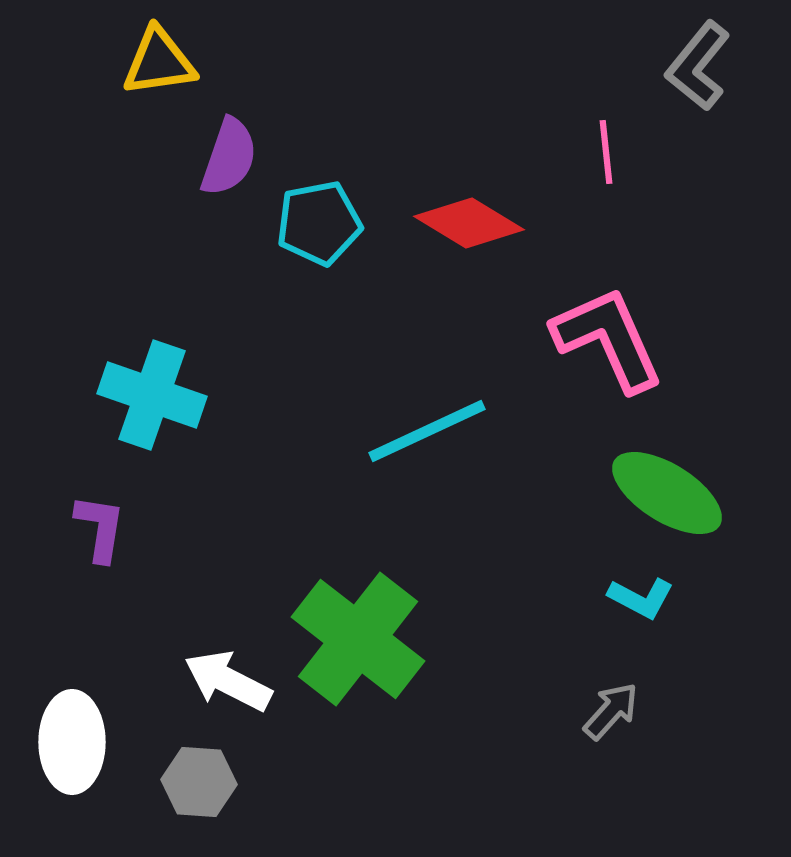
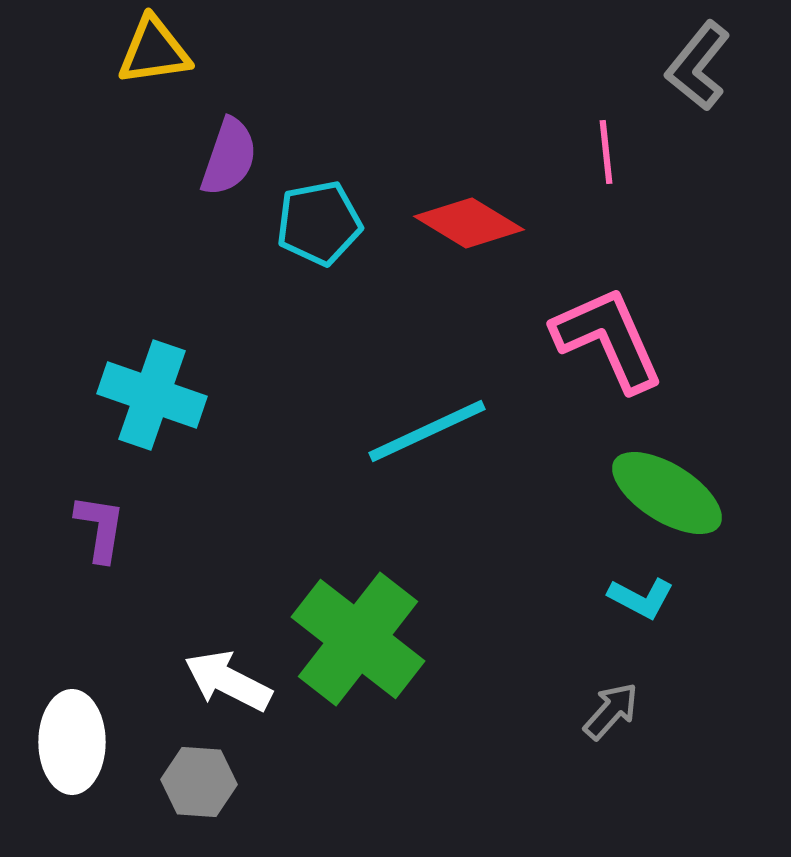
yellow triangle: moved 5 px left, 11 px up
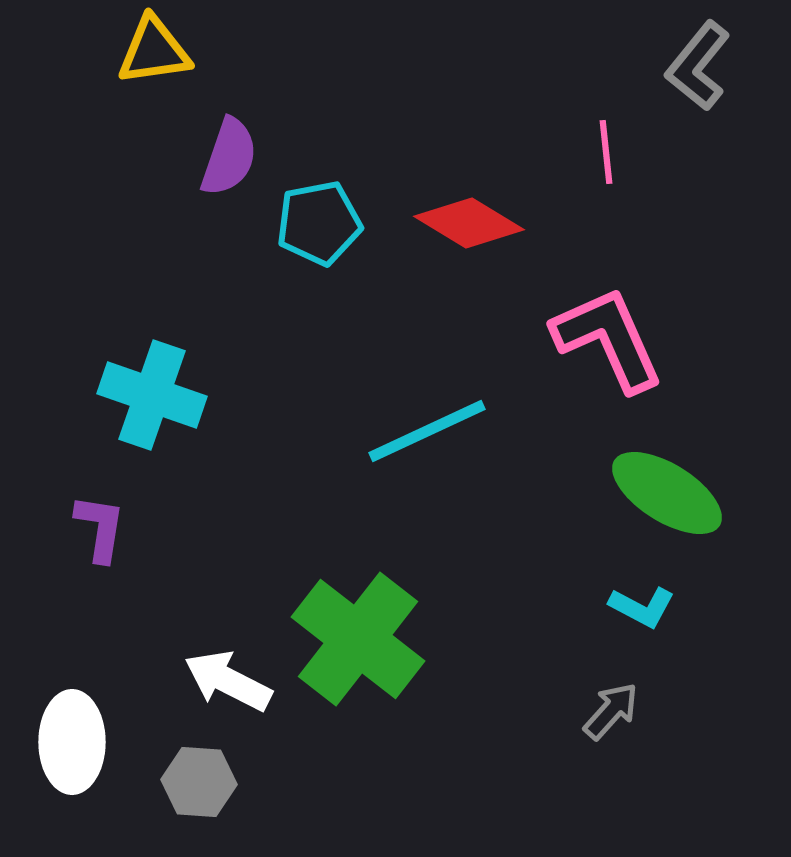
cyan L-shape: moved 1 px right, 9 px down
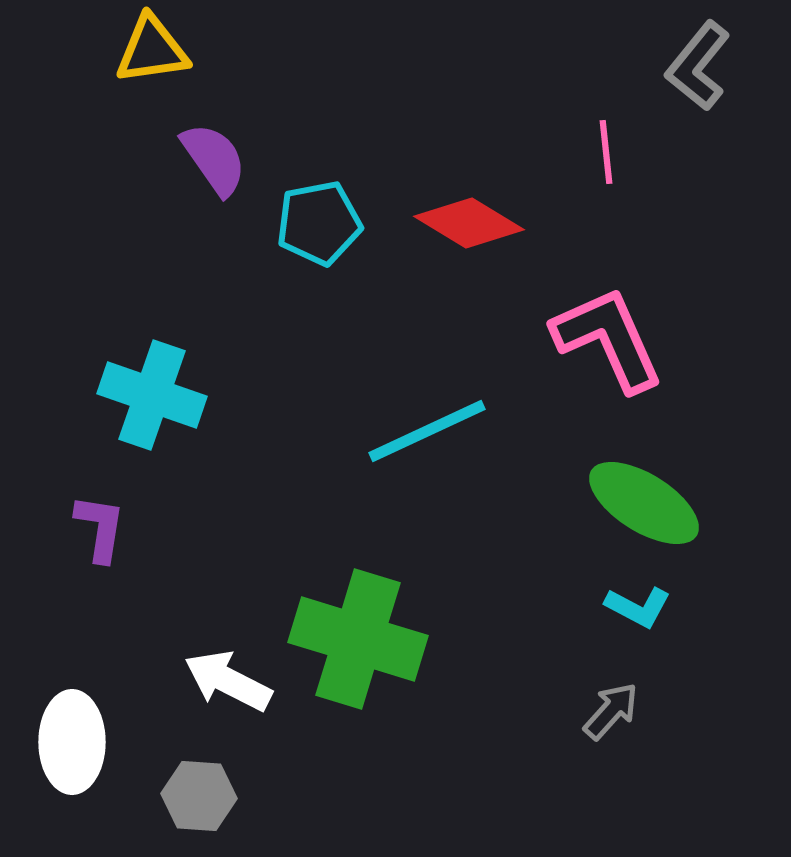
yellow triangle: moved 2 px left, 1 px up
purple semicircle: moved 15 px left, 2 px down; rotated 54 degrees counterclockwise
green ellipse: moved 23 px left, 10 px down
cyan L-shape: moved 4 px left
green cross: rotated 21 degrees counterclockwise
gray hexagon: moved 14 px down
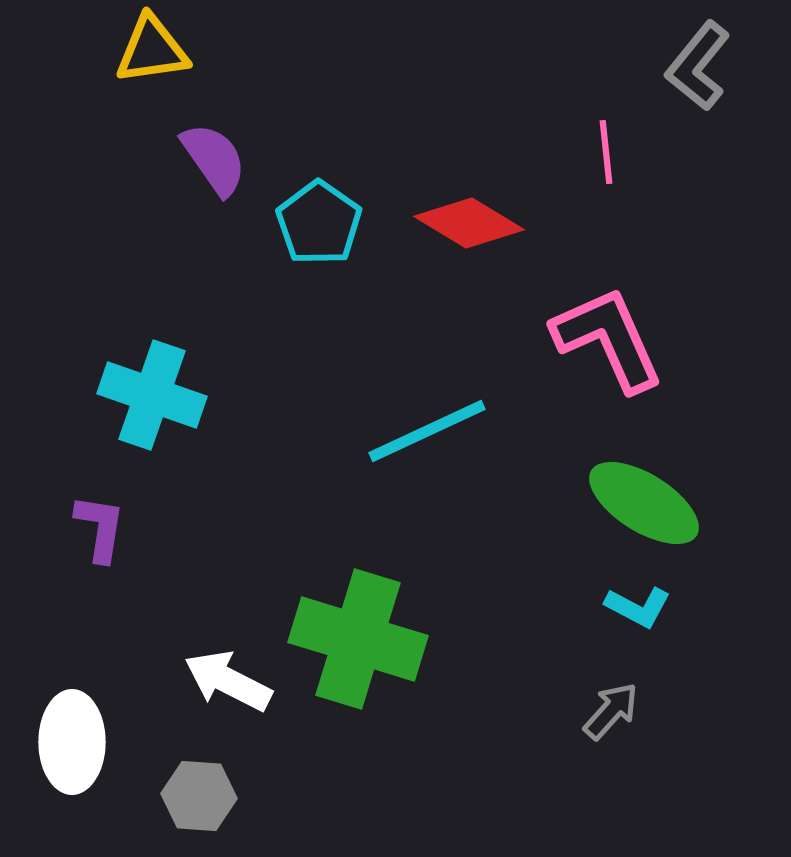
cyan pentagon: rotated 26 degrees counterclockwise
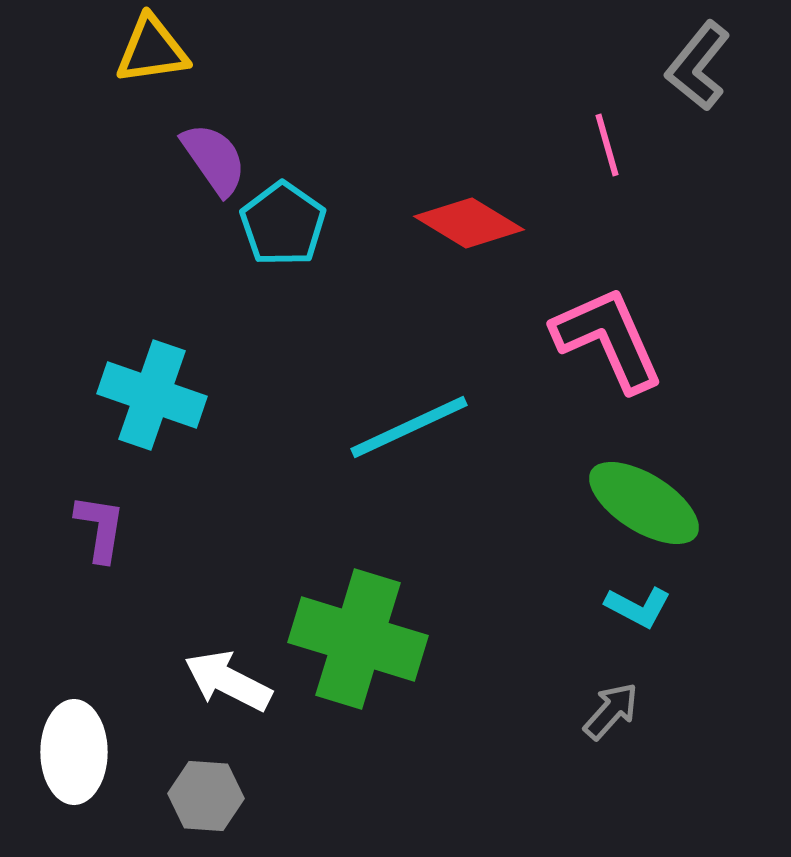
pink line: moved 1 px right, 7 px up; rotated 10 degrees counterclockwise
cyan pentagon: moved 36 px left, 1 px down
cyan line: moved 18 px left, 4 px up
white ellipse: moved 2 px right, 10 px down
gray hexagon: moved 7 px right
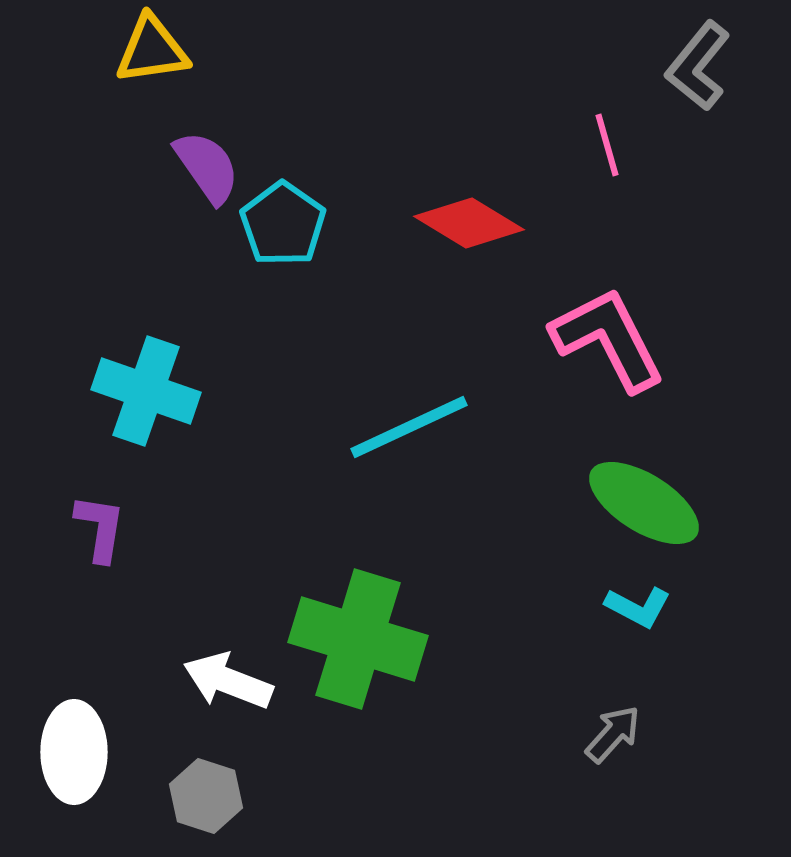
purple semicircle: moved 7 px left, 8 px down
pink L-shape: rotated 3 degrees counterclockwise
cyan cross: moved 6 px left, 4 px up
white arrow: rotated 6 degrees counterclockwise
gray arrow: moved 2 px right, 23 px down
gray hexagon: rotated 14 degrees clockwise
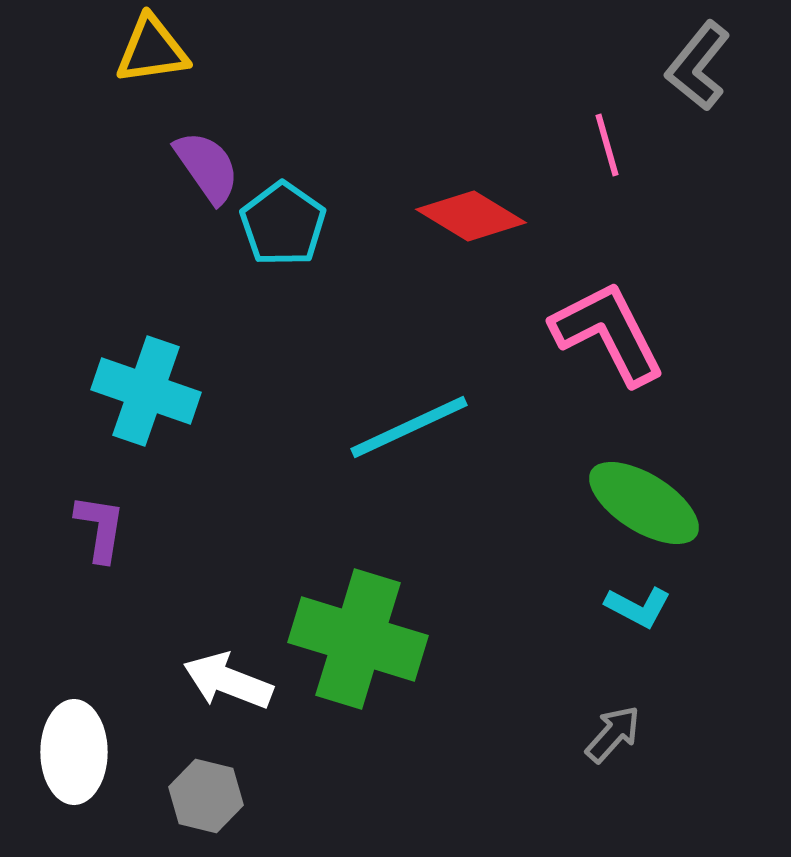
red diamond: moved 2 px right, 7 px up
pink L-shape: moved 6 px up
gray hexagon: rotated 4 degrees counterclockwise
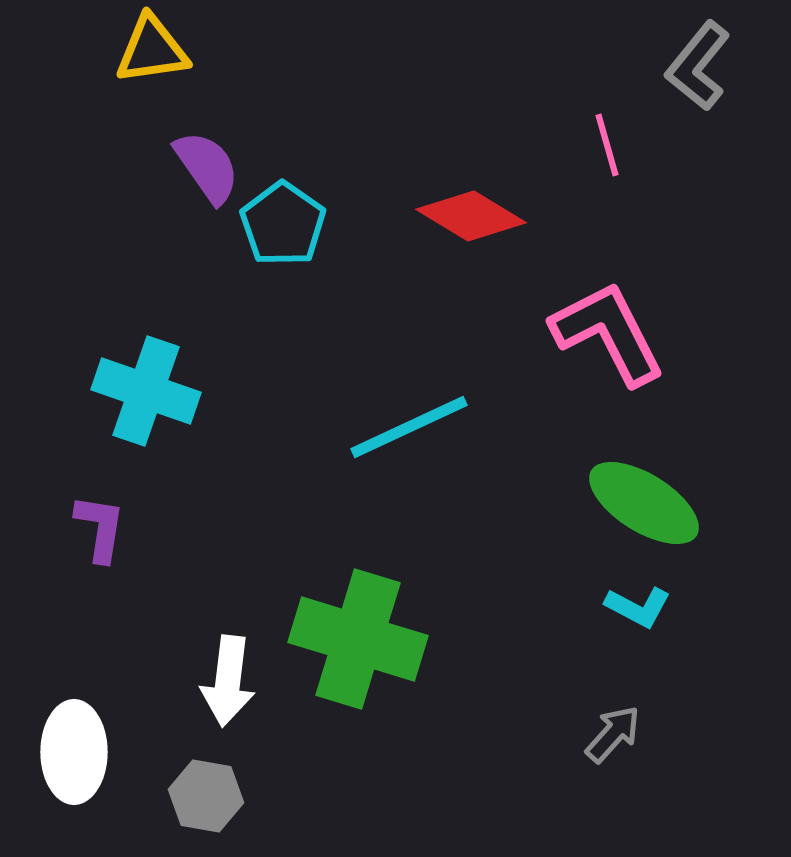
white arrow: rotated 104 degrees counterclockwise
gray hexagon: rotated 4 degrees counterclockwise
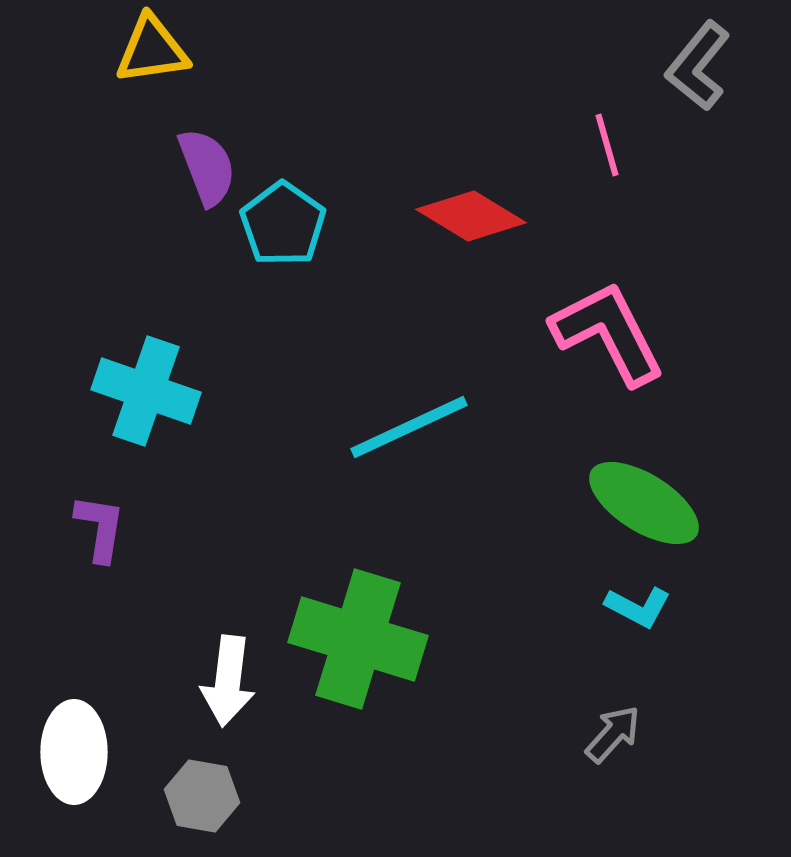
purple semicircle: rotated 14 degrees clockwise
gray hexagon: moved 4 px left
